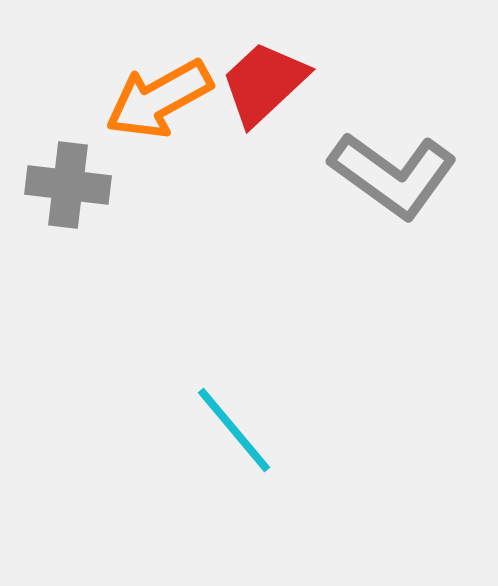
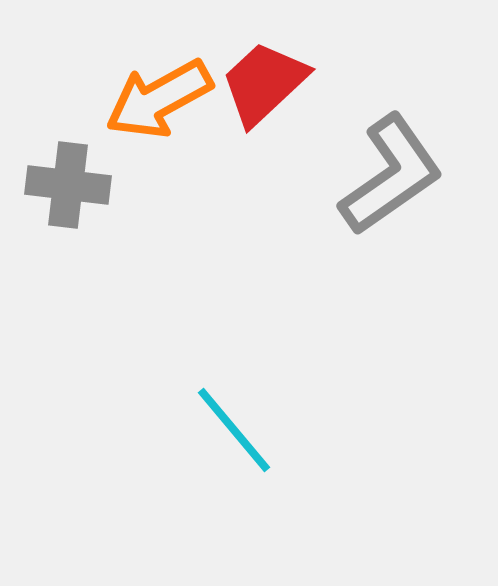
gray L-shape: moved 2 px left; rotated 71 degrees counterclockwise
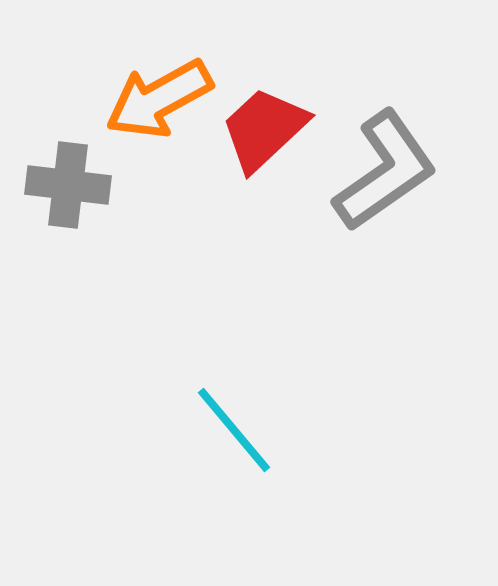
red trapezoid: moved 46 px down
gray L-shape: moved 6 px left, 4 px up
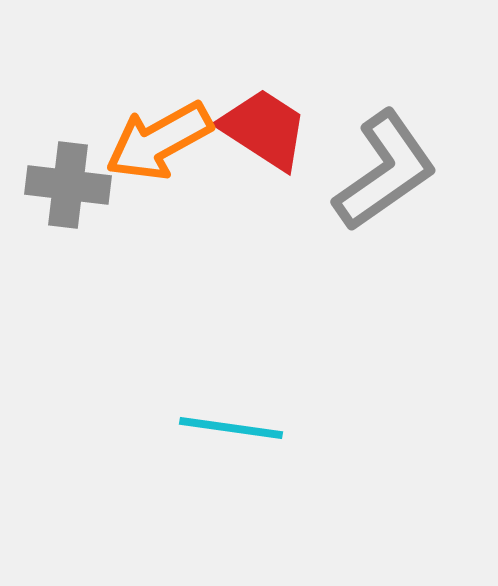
orange arrow: moved 42 px down
red trapezoid: rotated 76 degrees clockwise
cyan line: moved 3 px left, 2 px up; rotated 42 degrees counterclockwise
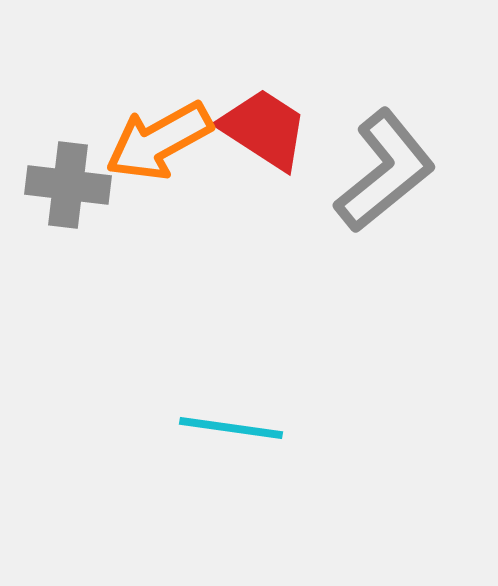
gray L-shape: rotated 4 degrees counterclockwise
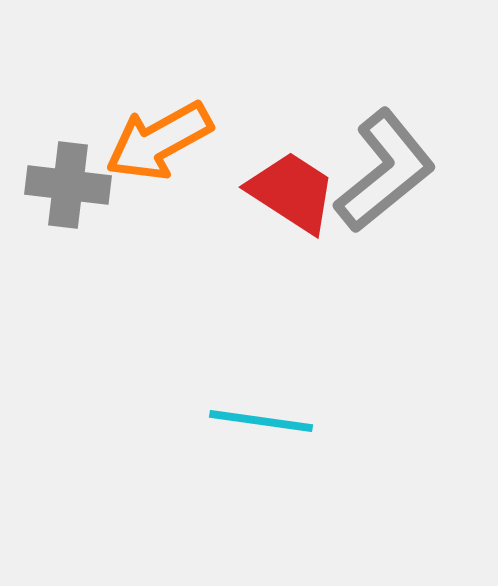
red trapezoid: moved 28 px right, 63 px down
cyan line: moved 30 px right, 7 px up
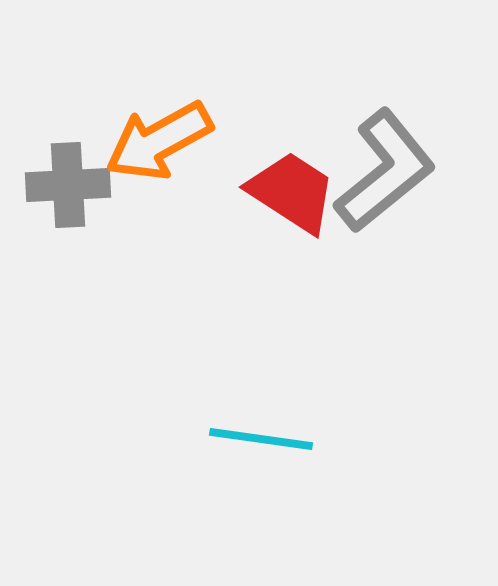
gray cross: rotated 10 degrees counterclockwise
cyan line: moved 18 px down
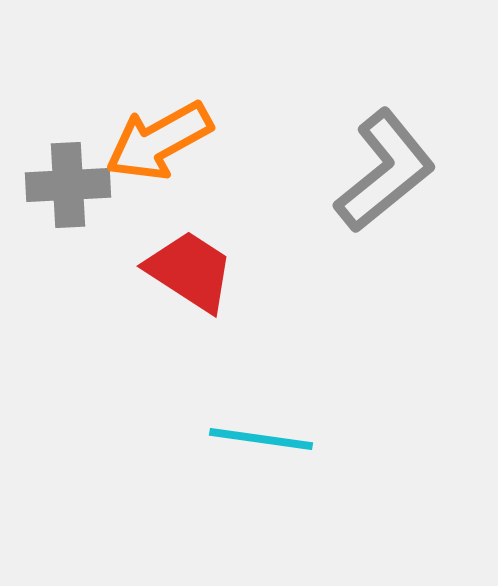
red trapezoid: moved 102 px left, 79 px down
